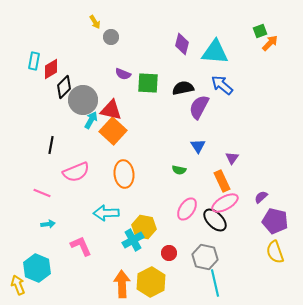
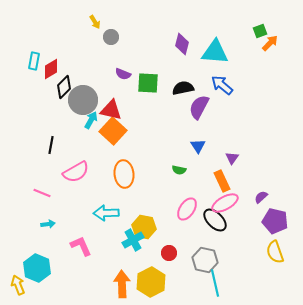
pink semicircle at (76, 172): rotated 8 degrees counterclockwise
gray hexagon at (205, 257): moved 3 px down
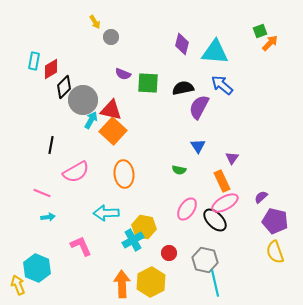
cyan arrow at (48, 224): moved 7 px up
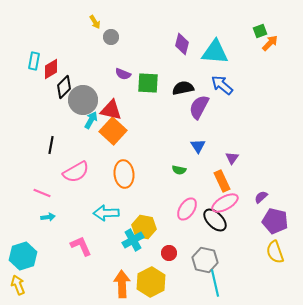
cyan hexagon at (37, 268): moved 14 px left, 12 px up; rotated 20 degrees clockwise
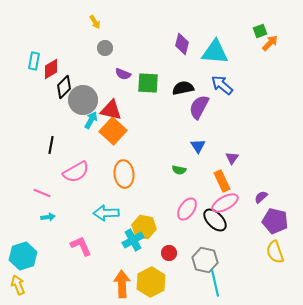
gray circle at (111, 37): moved 6 px left, 11 px down
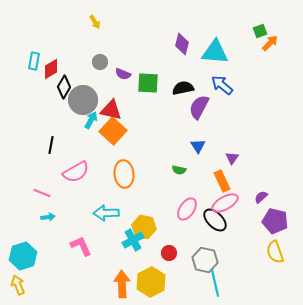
gray circle at (105, 48): moved 5 px left, 14 px down
black diamond at (64, 87): rotated 15 degrees counterclockwise
